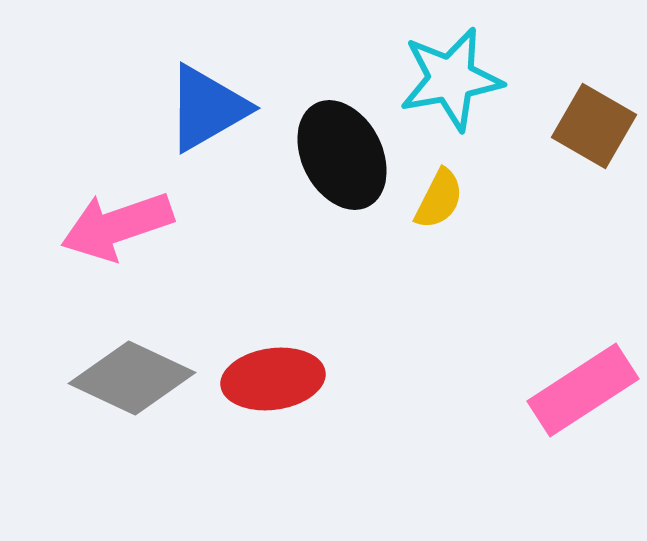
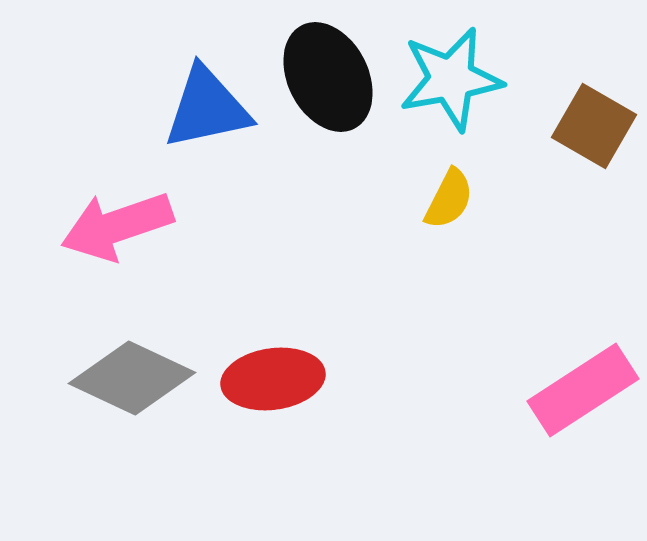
blue triangle: rotated 18 degrees clockwise
black ellipse: moved 14 px left, 78 px up
yellow semicircle: moved 10 px right
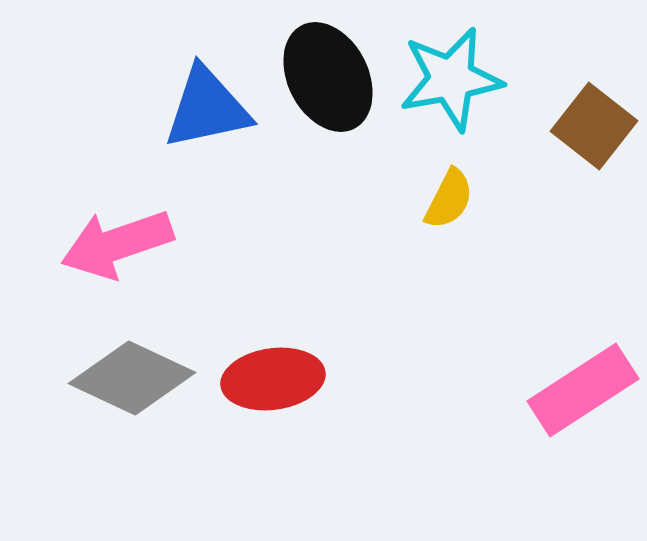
brown square: rotated 8 degrees clockwise
pink arrow: moved 18 px down
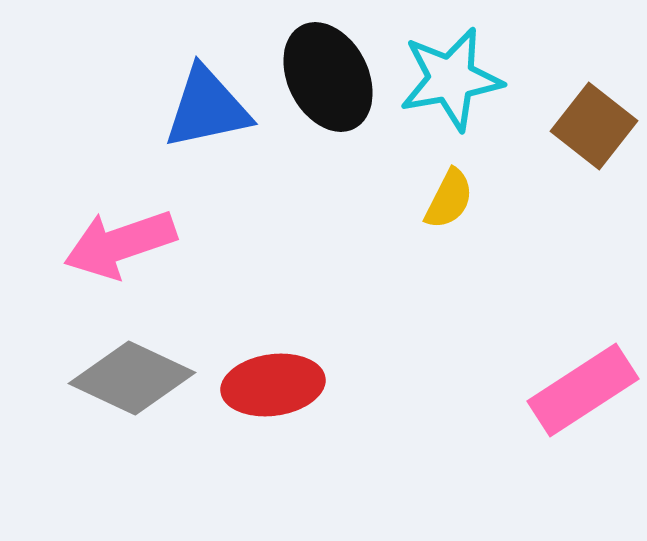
pink arrow: moved 3 px right
red ellipse: moved 6 px down
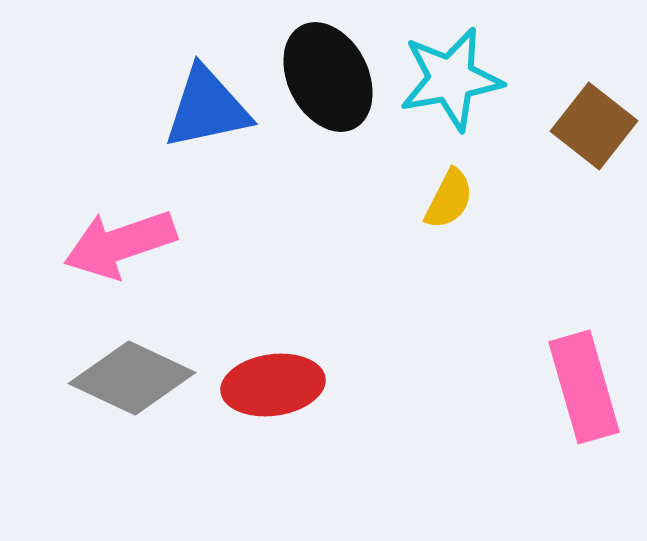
pink rectangle: moved 1 px right, 3 px up; rotated 73 degrees counterclockwise
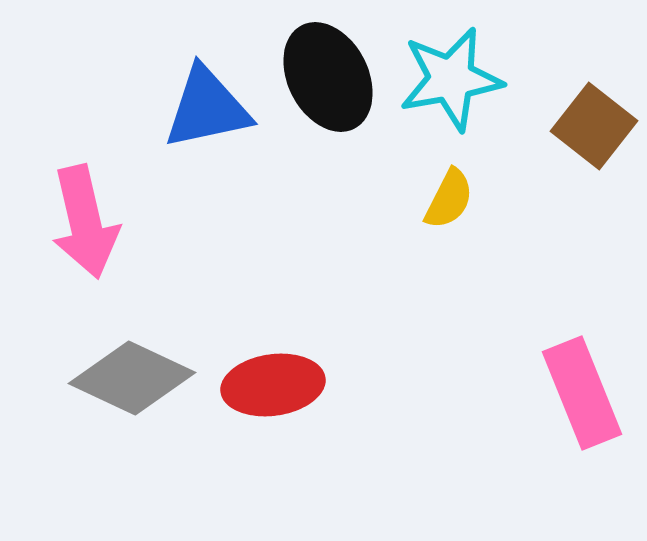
pink arrow: moved 35 px left, 22 px up; rotated 84 degrees counterclockwise
pink rectangle: moved 2 px left, 6 px down; rotated 6 degrees counterclockwise
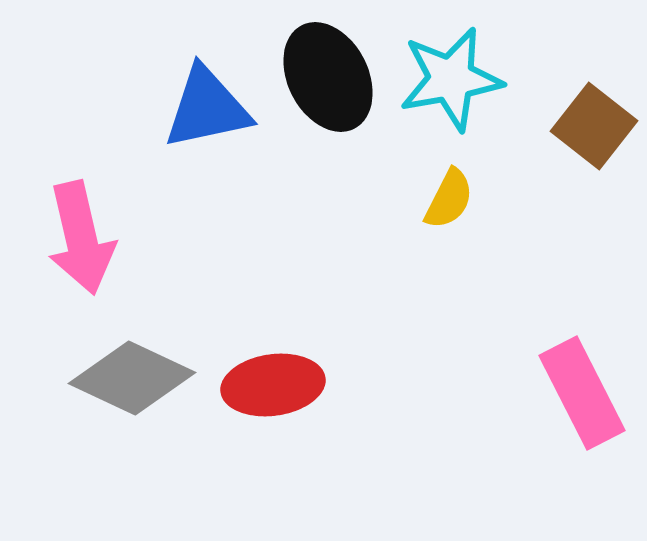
pink arrow: moved 4 px left, 16 px down
pink rectangle: rotated 5 degrees counterclockwise
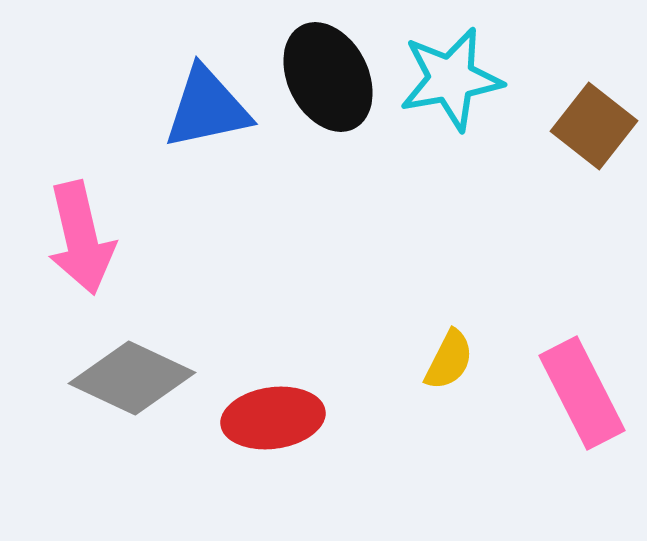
yellow semicircle: moved 161 px down
red ellipse: moved 33 px down
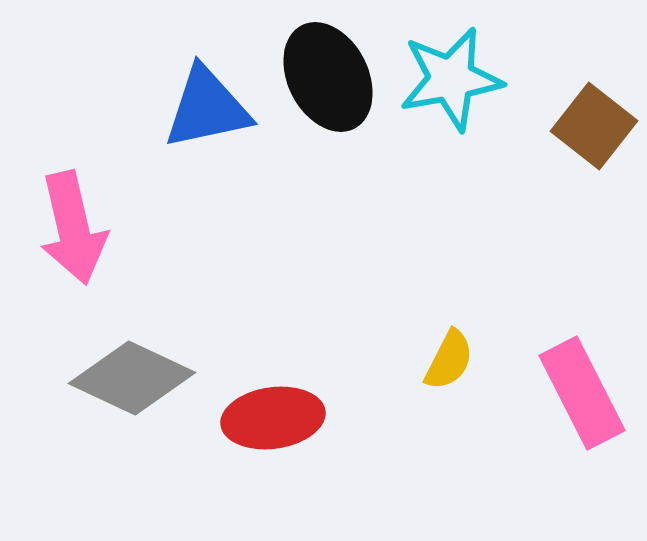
pink arrow: moved 8 px left, 10 px up
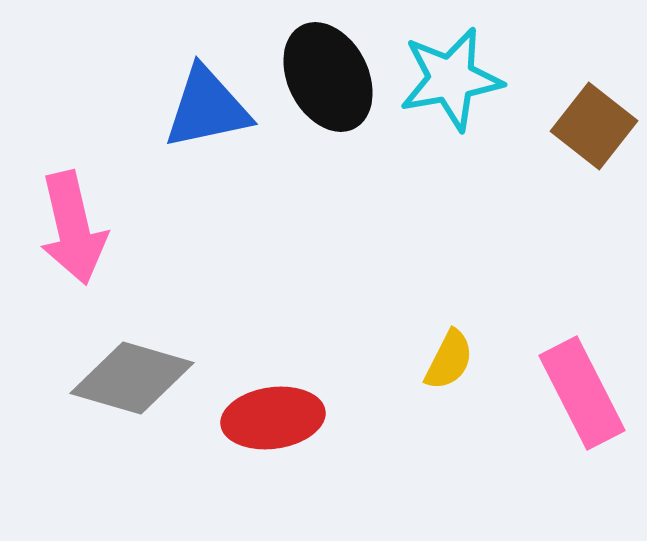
gray diamond: rotated 9 degrees counterclockwise
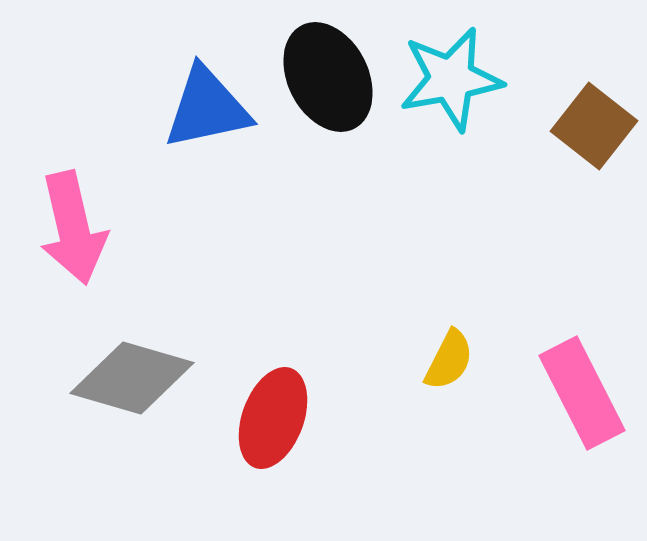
red ellipse: rotated 62 degrees counterclockwise
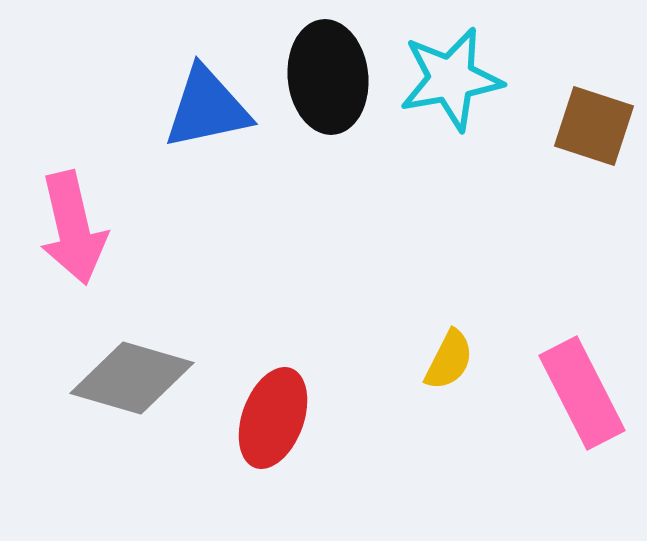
black ellipse: rotated 21 degrees clockwise
brown square: rotated 20 degrees counterclockwise
